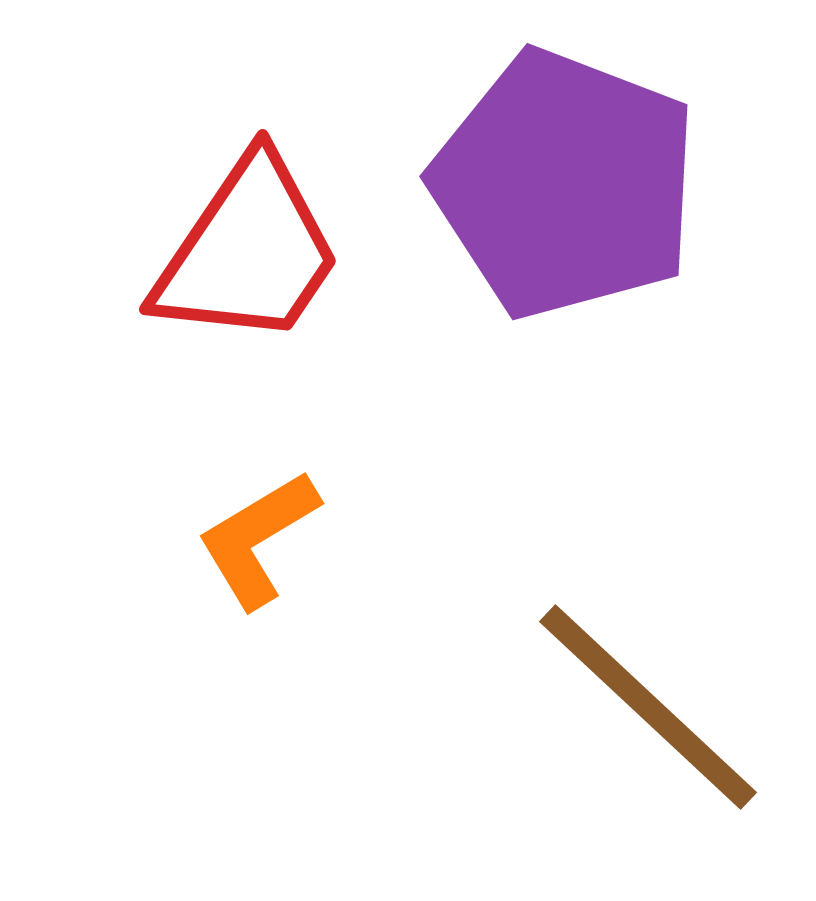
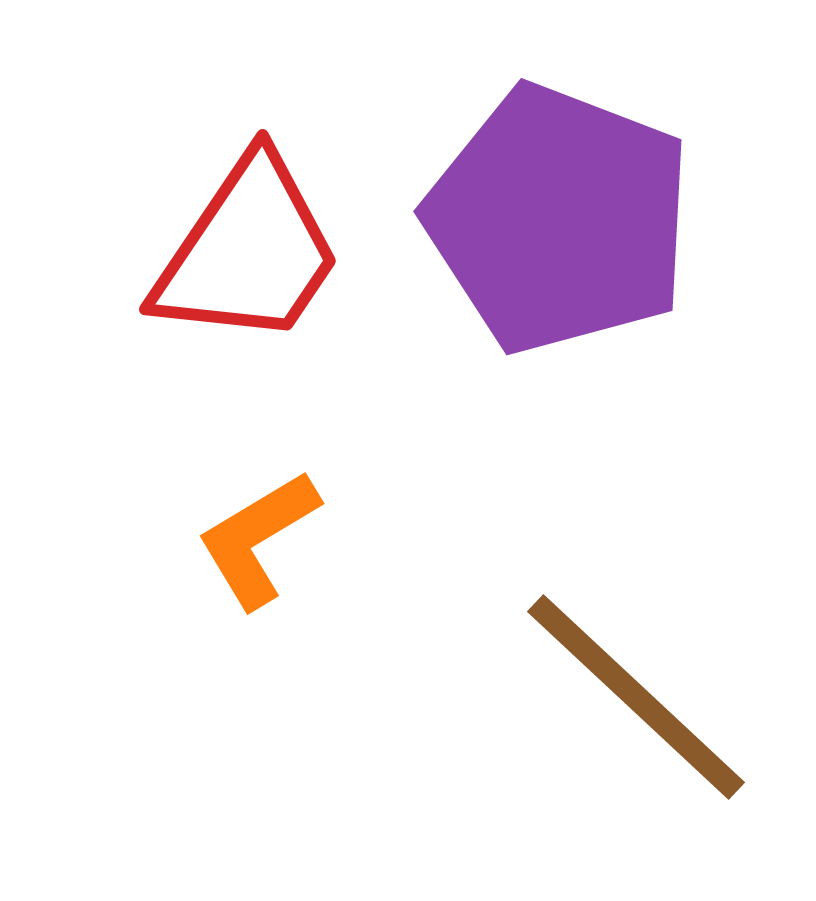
purple pentagon: moved 6 px left, 35 px down
brown line: moved 12 px left, 10 px up
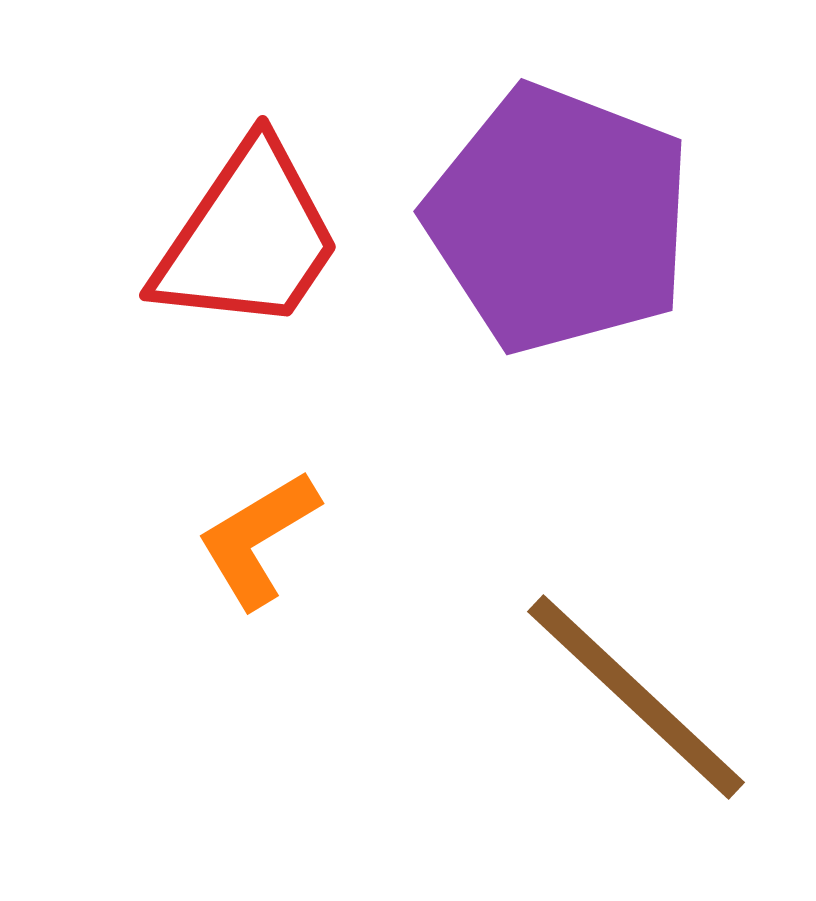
red trapezoid: moved 14 px up
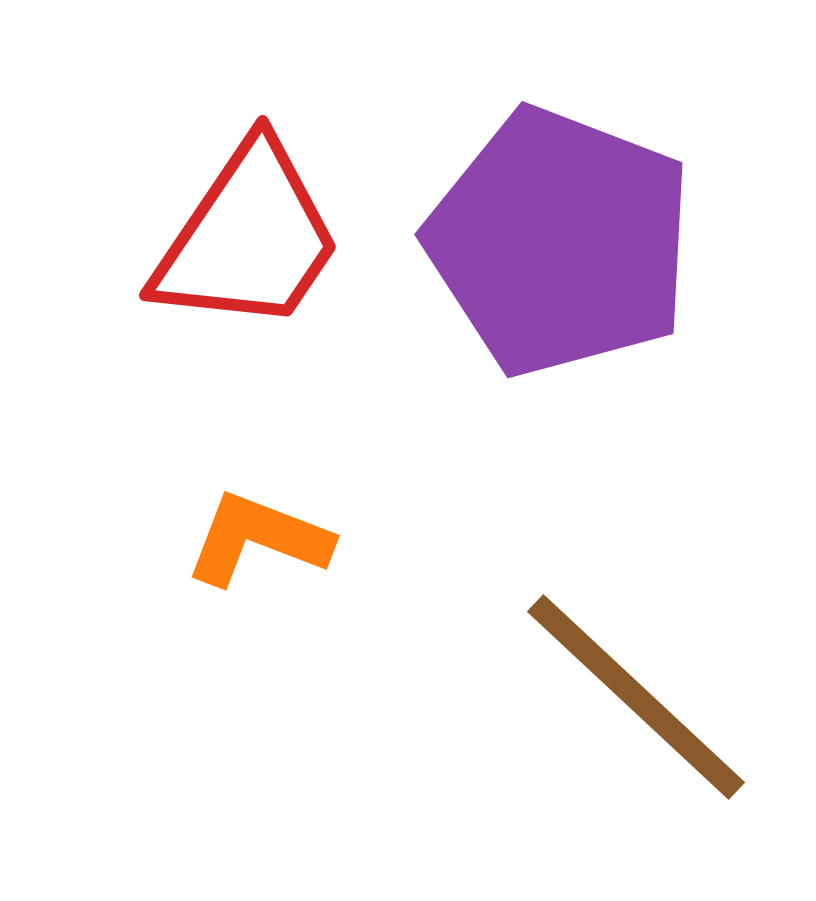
purple pentagon: moved 1 px right, 23 px down
orange L-shape: rotated 52 degrees clockwise
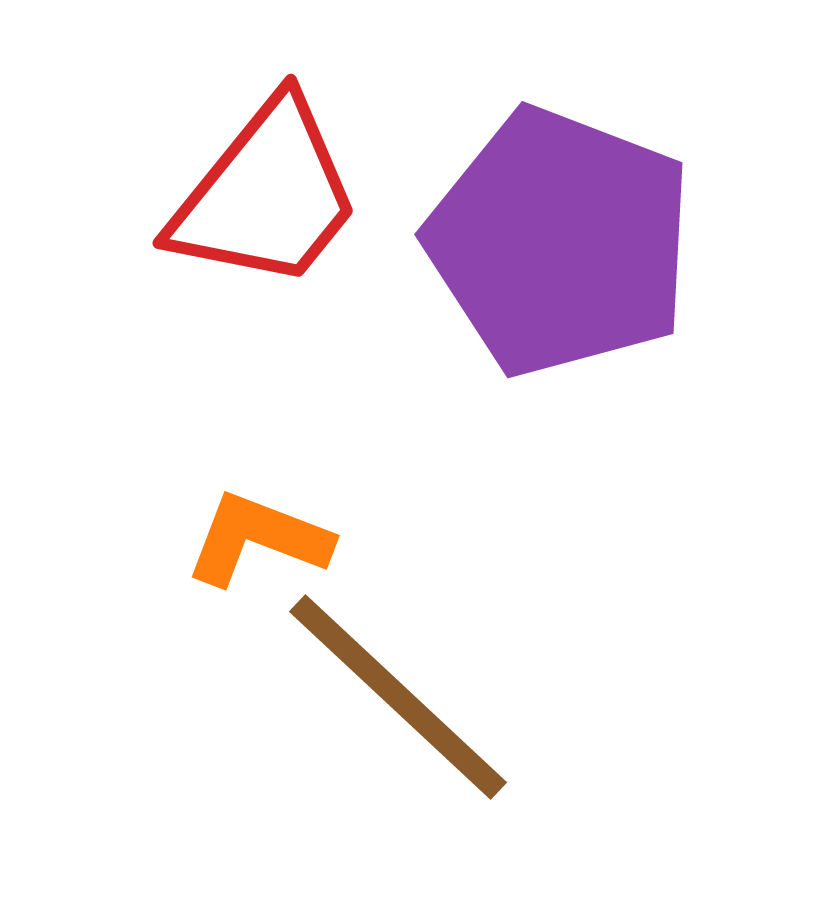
red trapezoid: moved 18 px right, 43 px up; rotated 5 degrees clockwise
brown line: moved 238 px left
